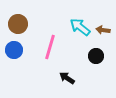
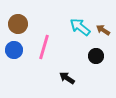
brown arrow: rotated 24 degrees clockwise
pink line: moved 6 px left
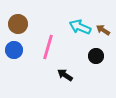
cyan arrow: rotated 15 degrees counterclockwise
pink line: moved 4 px right
black arrow: moved 2 px left, 3 px up
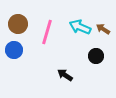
brown arrow: moved 1 px up
pink line: moved 1 px left, 15 px up
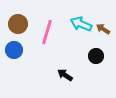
cyan arrow: moved 1 px right, 3 px up
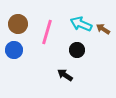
black circle: moved 19 px left, 6 px up
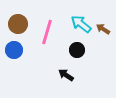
cyan arrow: rotated 15 degrees clockwise
black arrow: moved 1 px right
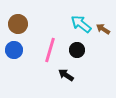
pink line: moved 3 px right, 18 px down
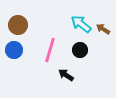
brown circle: moved 1 px down
black circle: moved 3 px right
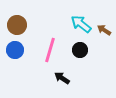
brown circle: moved 1 px left
brown arrow: moved 1 px right, 1 px down
blue circle: moved 1 px right
black arrow: moved 4 px left, 3 px down
